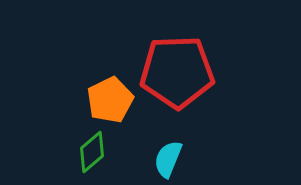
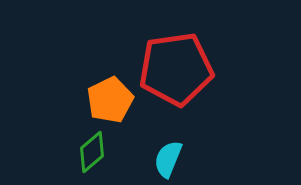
red pentagon: moved 1 px left, 3 px up; rotated 6 degrees counterclockwise
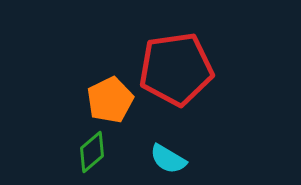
cyan semicircle: rotated 81 degrees counterclockwise
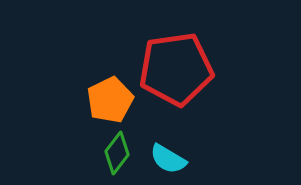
green diamond: moved 25 px right, 1 px down; rotated 12 degrees counterclockwise
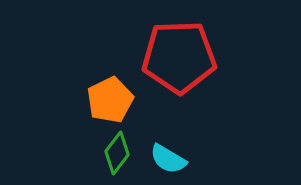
red pentagon: moved 3 px right, 12 px up; rotated 6 degrees clockwise
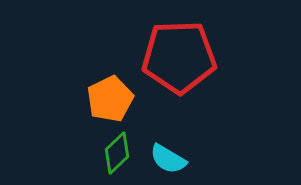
orange pentagon: moved 1 px up
green diamond: rotated 9 degrees clockwise
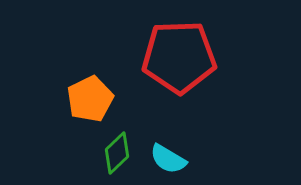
orange pentagon: moved 20 px left
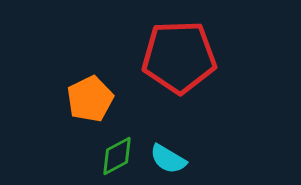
green diamond: moved 3 px down; rotated 15 degrees clockwise
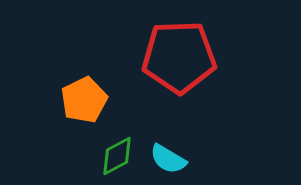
orange pentagon: moved 6 px left, 1 px down
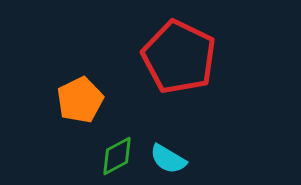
red pentagon: rotated 28 degrees clockwise
orange pentagon: moved 4 px left
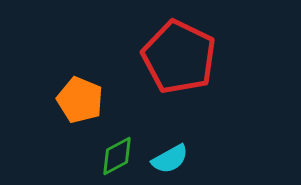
orange pentagon: rotated 24 degrees counterclockwise
cyan semicircle: moved 2 px right; rotated 60 degrees counterclockwise
